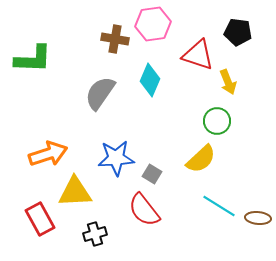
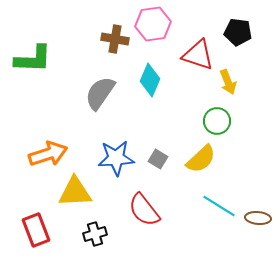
gray square: moved 6 px right, 15 px up
red rectangle: moved 4 px left, 11 px down; rotated 8 degrees clockwise
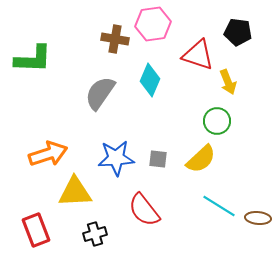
gray square: rotated 24 degrees counterclockwise
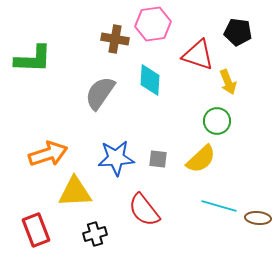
cyan diamond: rotated 20 degrees counterclockwise
cyan line: rotated 16 degrees counterclockwise
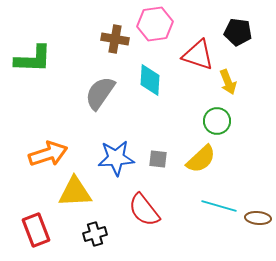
pink hexagon: moved 2 px right
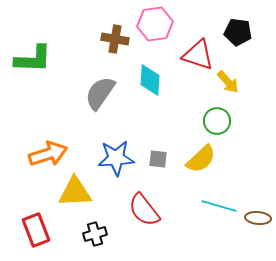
yellow arrow: rotated 20 degrees counterclockwise
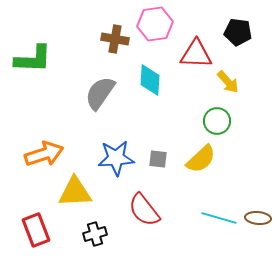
red triangle: moved 2 px left, 1 px up; rotated 16 degrees counterclockwise
orange arrow: moved 4 px left
cyan line: moved 12 px down
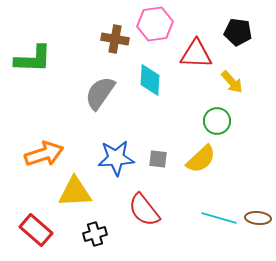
yellow arrow: moved 4 px right
red rectangle: rotated 28 degrees counterclockwise
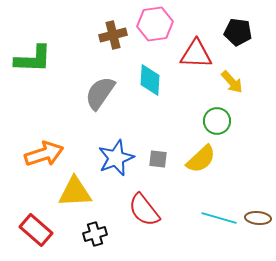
brown cross: moved 2 px left, 4 px up; rotated 24 degrees counterclockwise
blue star: rotated 18 degrees counterclockwise
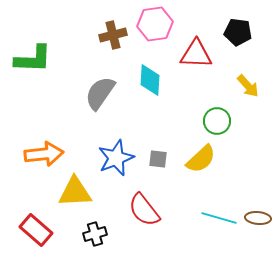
yellow arrow: moved 16 px right, 4 px down
orange arrow: rotated 12 degrees clockwise
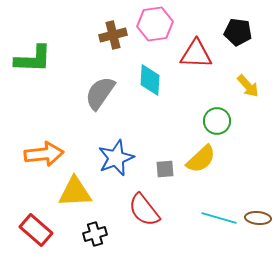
gray square: moved 7 px right, 10 px down; rotated 12 degrees counterclockwise
